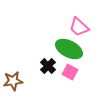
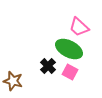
brown star: rotated 24 degrees clockwise
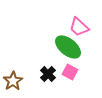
green ellipse: moved 1 px left, 2 px up; rotated 12 degrees clockwise
black cross: moved 8 px down
brown star: rotated 24 degrees clockwise
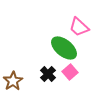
green ellipse: moved 4 px left, 1 px down
pink square: rotated 21 degrees clockwise
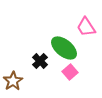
pink trapezoid: moved 7 px right; rotated 15 degrees clockwise
black cross: moved 8 px left, 13 px up
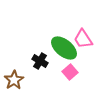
pink trapezoid: moved 3 px left, 12 px down
black cross: rotated 14 degrees counterclockwise
brown star: moved 1 px right, 1 px up
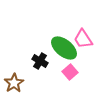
brown star: moved 3 px down
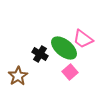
pink trapezoid: rotated 20 degrees counterclockwise
black cross: moved 7 px up
brown star: moved 4 px right, 7 px up
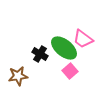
pink square: moved 1 px up
brown star: rotated 24 degrees clockwise
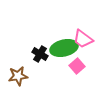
green ellipse: rotated 52 degrees counterclockwise
pink square: moved 7 px right, 5 px up
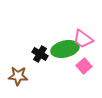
green ellipse: moved 1 px right, 1 px down
pink square: moved 7 px right
brown star: rotated 12 degrees clockwise
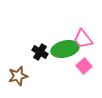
pink trapezoid: rotated 15 degrees clockwise
black cross: moved 2 px up
brown star: rotated 18 degrees counterclockwise
